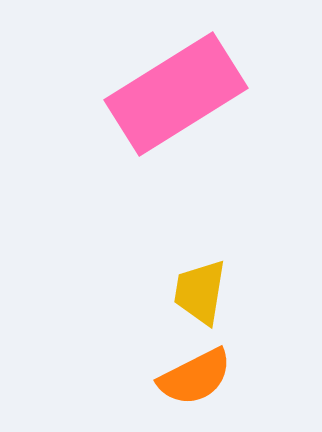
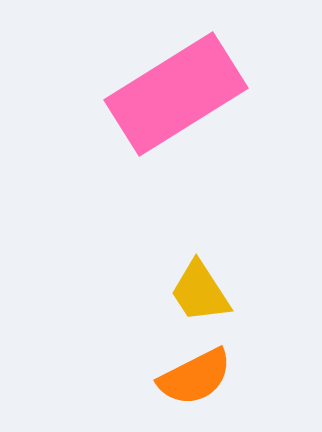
yellow trapezoid: rotated 42 degrees counterclockwise
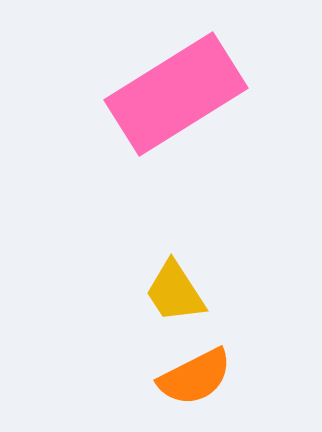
yellow trapezoid: moved 25 px left
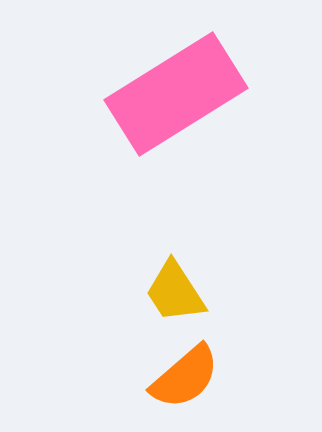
orange semicircle: moved 10 px left; rotated 14 degrees counterclockwise
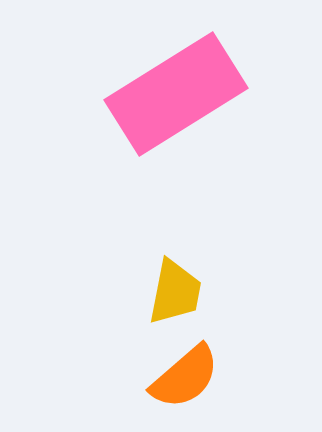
yellow trapezoid: rotated 136 degrees counterclockwise
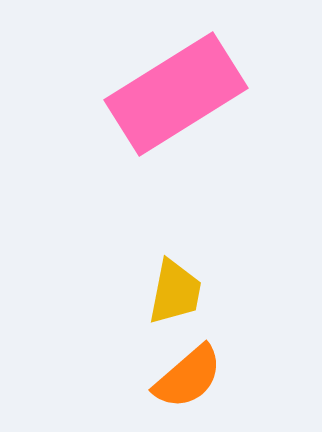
orange semicircle: moved 3 px right
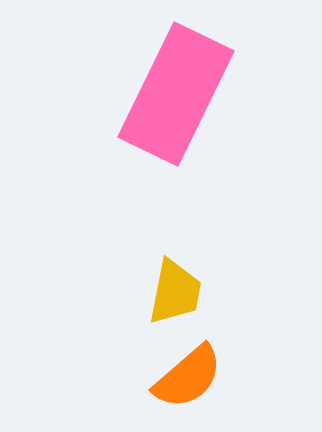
pink rectangle: rotated 32 degrees counterclockwise
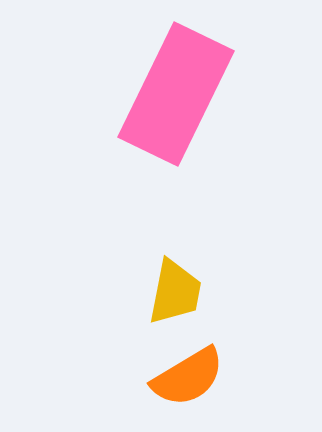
orange semicircle: rotated 10 degrees clockwise
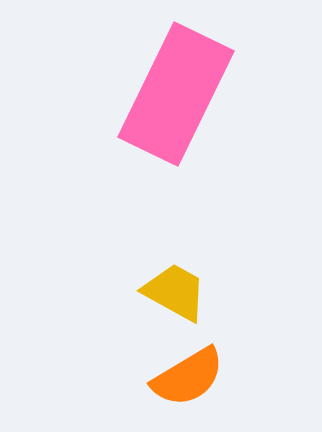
yellow trapezoid: rotated 72 degrees counterclockwise
